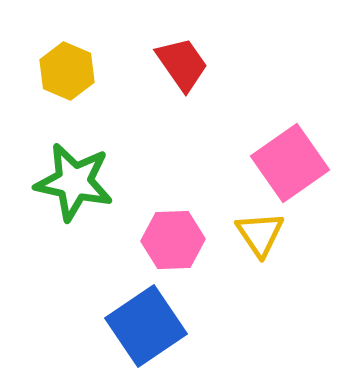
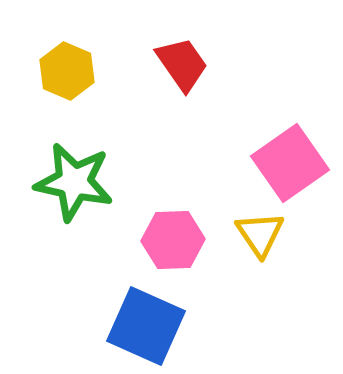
blue square: rotated 32 degrees counterclockwise
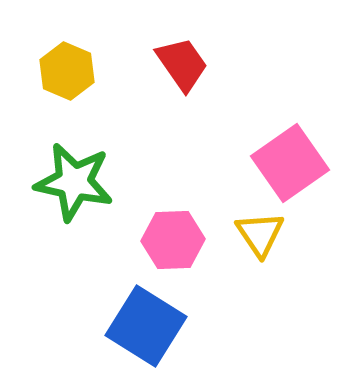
blue square: rotated 8 degrees clockwise
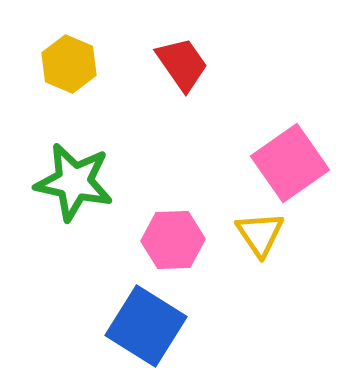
yellow hexagon: moved 2 px right, 7 px up
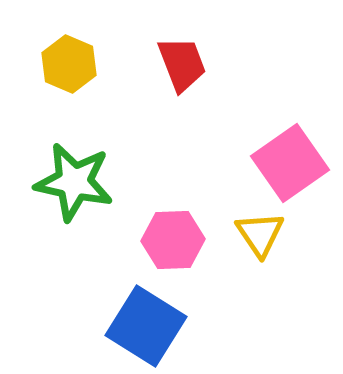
red trapezoid: rotated 14 degrees clockwise
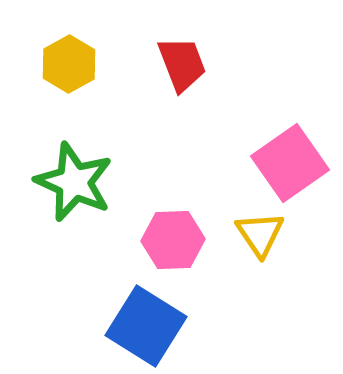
yellow hexagon: rotated 8 degrees clockwise
green star: rotated 12 degrees clockwise
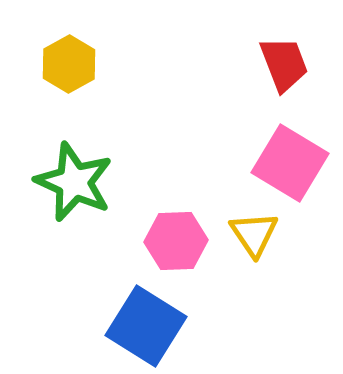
red trapezoid: moved 102 px right
pink square: rotated 24 degrees counterclockwise
yellow triangle: moved 6 px left
pink hexagon: moved 3 px right, 1 px down
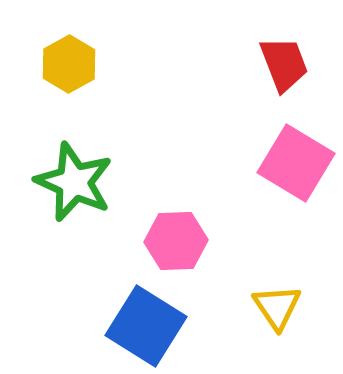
pink square: moved 6 px right
yellow triangle: moved 23 px right, 73 px down
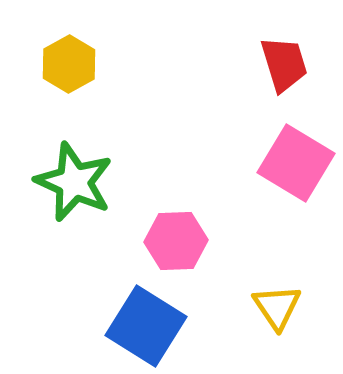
red trapezoid: rotated 4 degrees clockwise
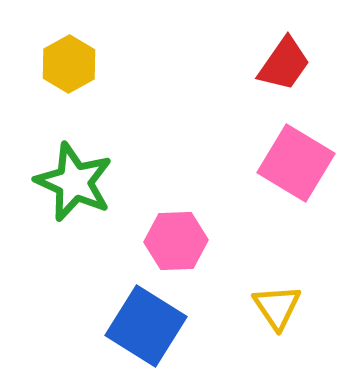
red trapezoid: rotated 52 degrees clockwise
